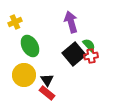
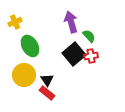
green semicircle: moved 9 px up
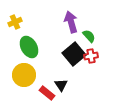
green ellipse: moved 1 px left, 1 px down
black triangle: moved 14 px right, 5 px down
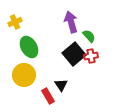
red rectangle: moved 1 px right, 3 px down; rotated 21 degrees clockwise
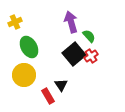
red cross: rotated 24 degrees counterclockwise
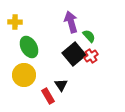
yellow cross: rotated 24 degrees clockwise
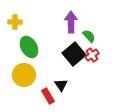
purple arrow: rotated 15 degrees clockwise
red cross: moved 1 px right, 1 px up
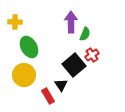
green semicircle: moved 4 px left, 2 px up; rotated 64 degrees clockwise
black square: moved 11 px down
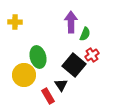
green ellipse: moved 9 px right, 10 px down; rotated 15 degrees clockwise
black square: rotated 10 degrees counterclockwise
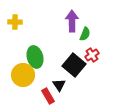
purple arrow: moved 1 px right, 1 px up
green ellipse: moved 3 px left
yellow circle: moved 1 px left
black triangle: moved 2 px left
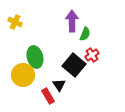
yellow cross: rotated 24 degrees clockwise
